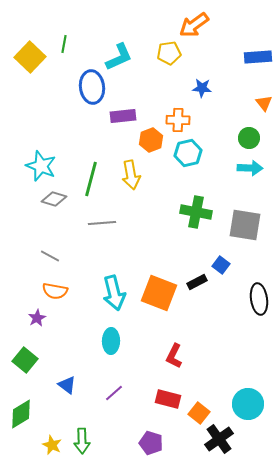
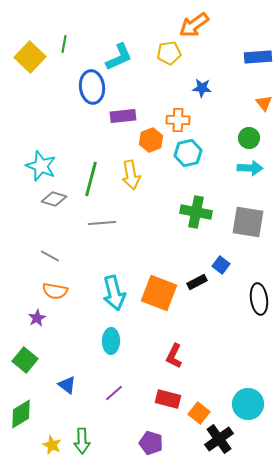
gray square at (245, 225): moved 3 px right, 3 px up
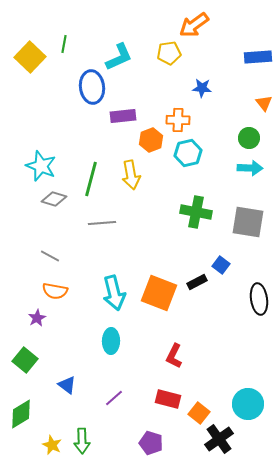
purple line at (114, 393): moved 5 px down
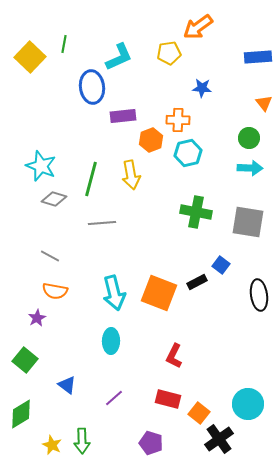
orange arrow at (194, 25): moved 4 px right, 2 px down
black ellipse at (259, 299): moved 4 px up
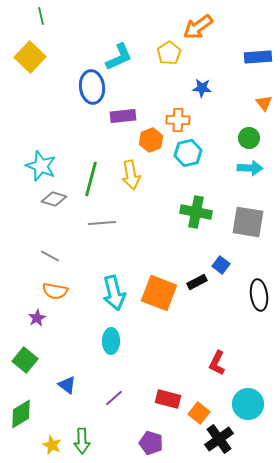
green line at (64, 44): moved 23 px left, 28 px up; rotated 24 degrees counterclockwise
yellow pentagon at (169, 53): rotated 25 degrees counterclockwise
red L-shape at (174, 356): moved 43 px right, 7 px down
